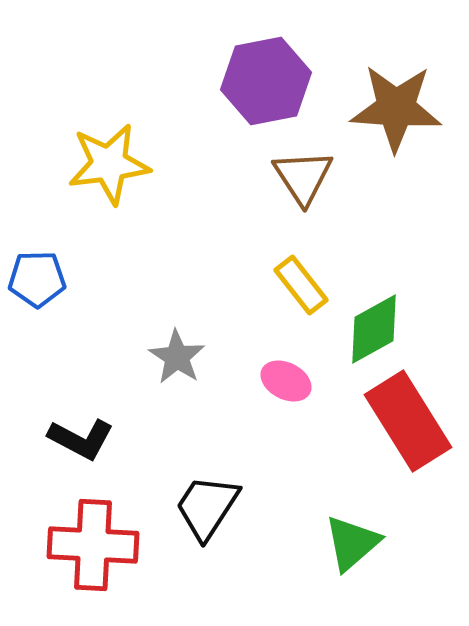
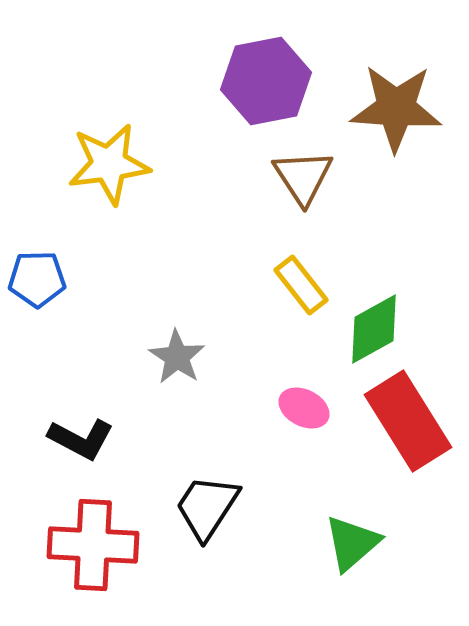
pink ellipse: moved 18 px right, 27 px down
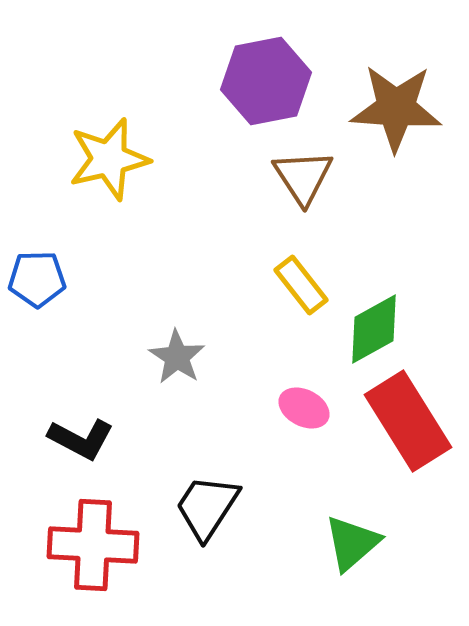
yellow star: moved 5 px up; rotated 6 degrees counterclockwise
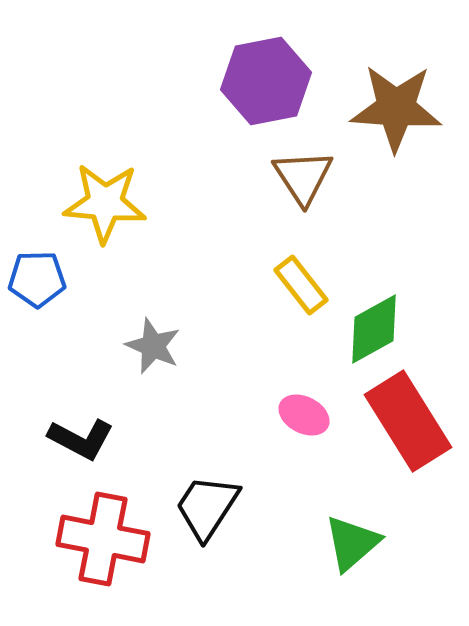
yellow star: moved 4 px left, 44 px down; rotated 18 degrees clockwise
gray star: moved 24 px left, 11 px up; rotated 10 degrees counterclockwise
pink ellipse: moved 7 px down
red cross: moved 10 px right, 6 px up; rotated 8 degrees clockwise
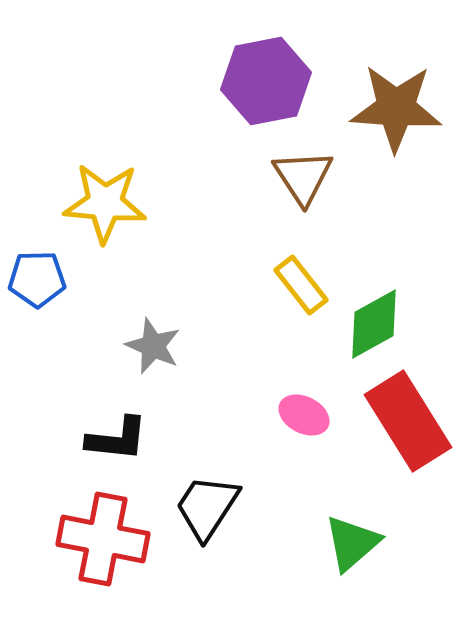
green diamond: moved 5 px up
black L-shape: moved 36 px right; rotated 22 degrees counterclockwise
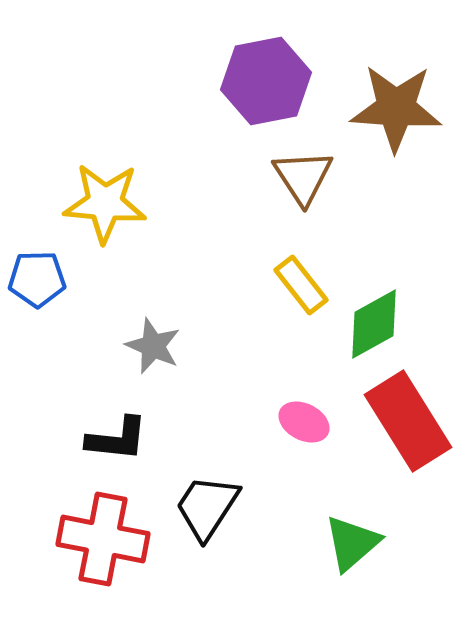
pink ellipse: moved 7 px down
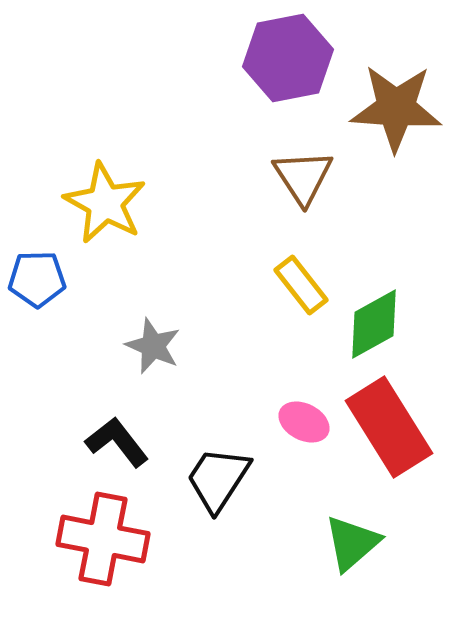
purple hexagon: moved 22 px right, 23 px up
yellow star: rotated 24 degrees clockwise
red rectangle: moved 19 px left, 6 px down
black L-shape: moved 3 px down; rotated 134 degrees counterclockwise
black trapezoid: moved 11 px right, 28 px up
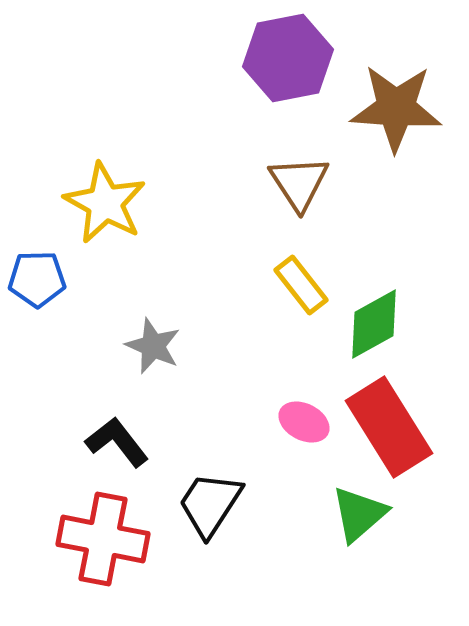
brown triangle: moved 4 px left, 6 px down
black trapezoid: moved 8 px left, 25 px down
green triangle: moved 7 px right, 29 px up
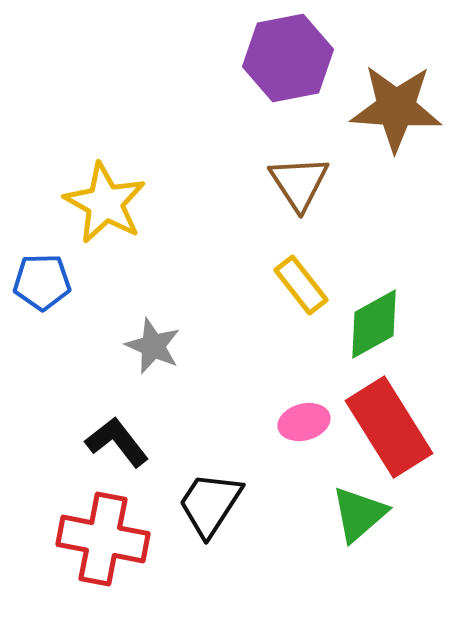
blue pentagon: moved 5 px right, 3 px down
pink ellipse: rotated 42 degrees counterclockwise
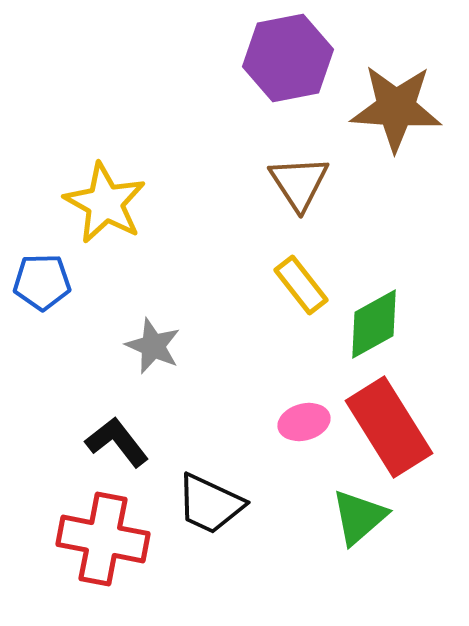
black trapezoid: rotated 98 degrees counterclockwise
green triangle: moved 3 px down
